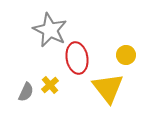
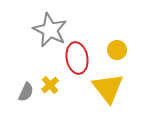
yellow circle: moved 9 px left, 5 px up
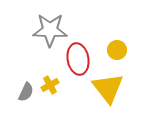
gray star: rotated 24 degrees counterclockwise
red ellipse: moved 1 px right, 1 px down
yellow cross: rotated 12 degrees clockwise
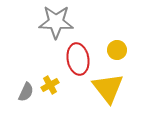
gray star: moved 6 px right, 8 px up
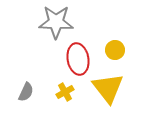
yellow circle: moved 2 px left
yellow cross: moved 15 px right, 7 px down
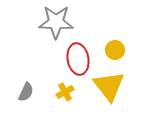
yellow triangle: moved 1 px right, 2 px up
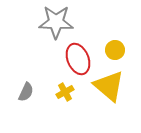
red ellipse: rotated 12 degrees counterclockwise
yellow triangle: rotated 12 degrees counterclockwise
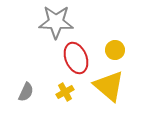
red ellipse: moved 2 px left, 1 px up
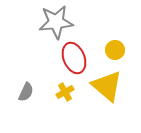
gray star: rotated 8 degrees counterclockwise
red ellipse: moved 2 px left
yellow triangle: moved 2 px left
